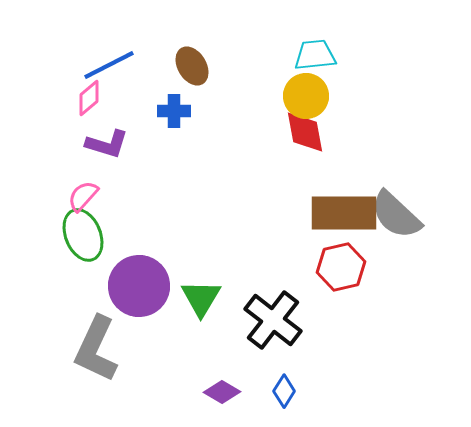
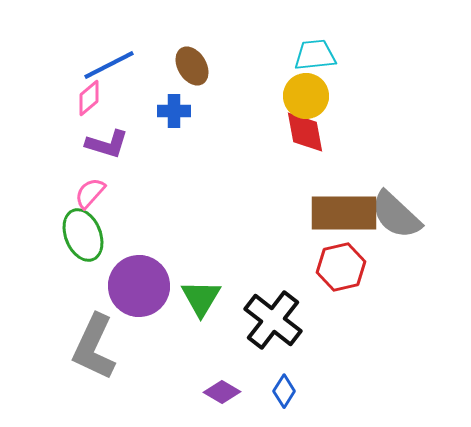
pink semicircle: moved 7 px right, 3 px up
gray L-shape: moved 2 px left, 2 px up
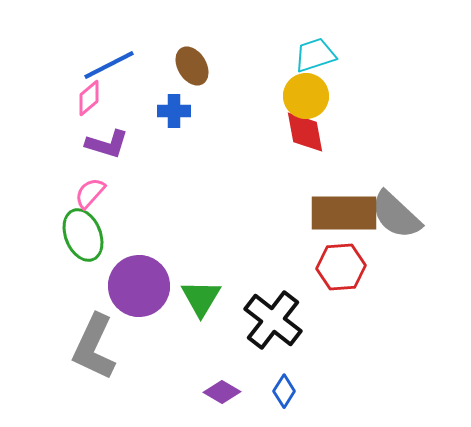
cyan trapezoid: rotated 12 degrees counterclockwise
red hexagon: rotated 9 degrees clockwise
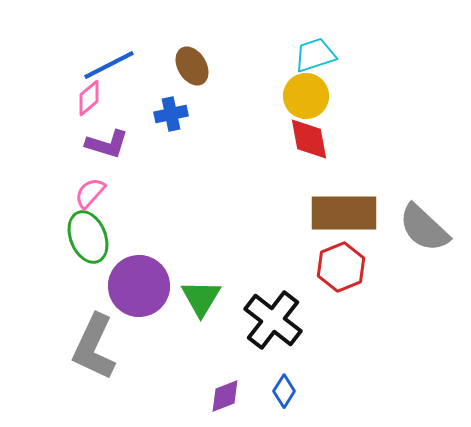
blue cross: moved 3 px left, 3 px down; rotated 12 degrees counterclockwise
red diamond: moved 4 px right, 7 px down
gray semicircle: moved 28 px right, 13 px down
green ellipse: moved 5 px right, 2 px down
red hexagon: rotated 18 degrees counterclockwise
purple diamond: moved 3 px right, 4 px down; rotated 51 degrees counterclockwise
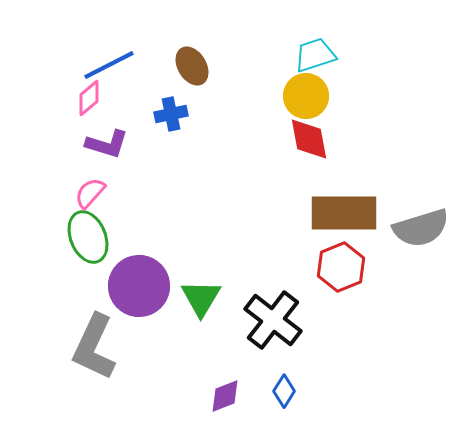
gray semicircle: moved 3 px left; rotated 60 degrees counterclockwise
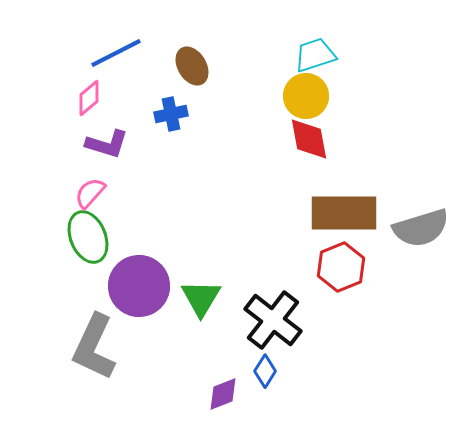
blue line: moved 7 px right, 12 px up
blue diamond: moved 19 px left, 20 px up
purple diamond: moved 2 px left, 2 px up
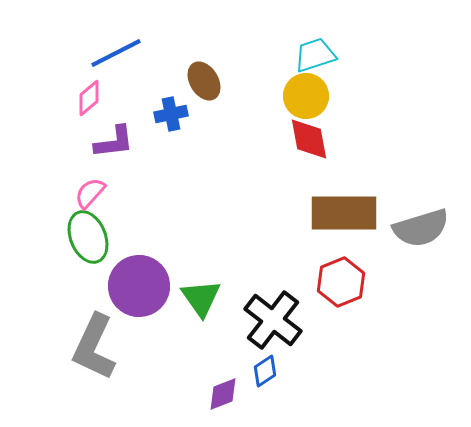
brown ellipse: moved 12 px right, 15 px down
purple L-shape: moved 7 px right, 2 px up; rotated 24 degrees counterclockwise
red hexagon: moved 15 px down
green triangle: rotated 6 degrees counterclockwise
blue diamond: rotated 24 degrees clockwise
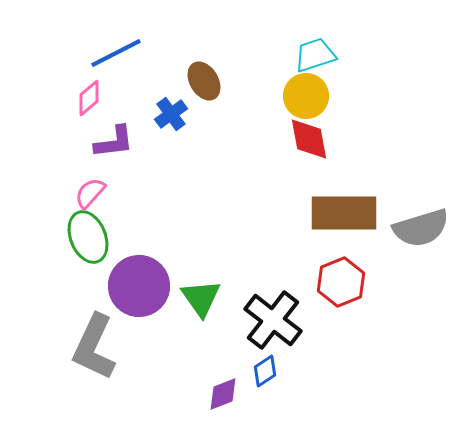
blue cross: rotated 24 degrees counterclockwise
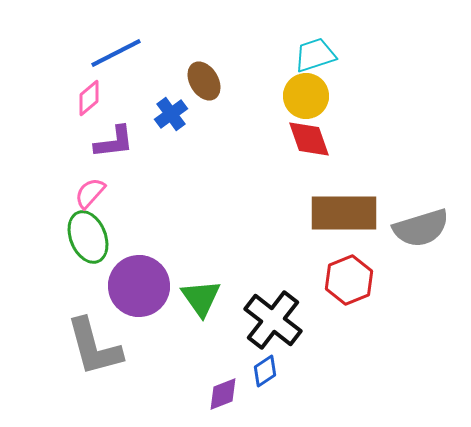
red diamond: rotated 9 degrees counterclockwise
red hexagon: moved 8 px right, 2 px up
gray L-shape: rotated 40 degrees counterclockwise
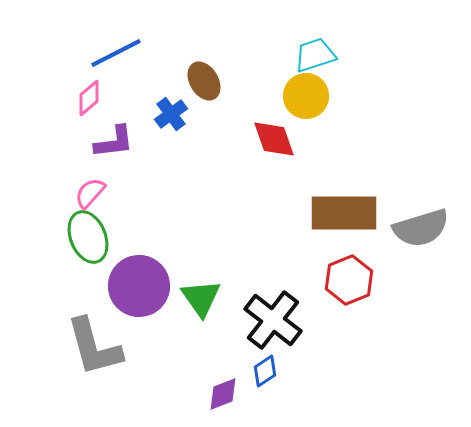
red diamond: moved 35 px left
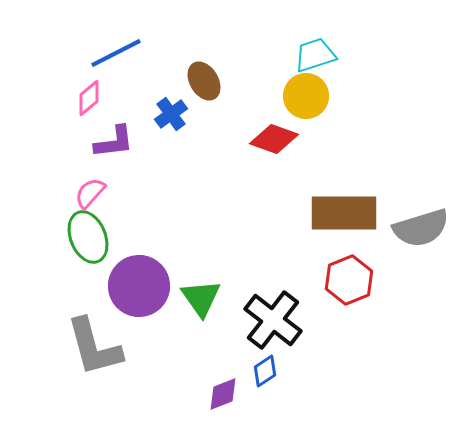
red diamond: rotated 51 degrees counterclockwise
